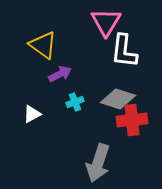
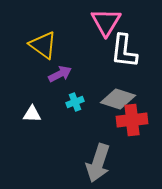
white triangle: rotated 30 degrees clockwise
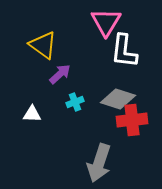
purple arrow: rotated 15 degrees counterclockwise
gray arrow: moved 1 px right
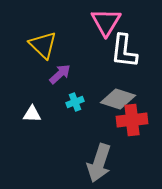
yellow triangle: rotated 8 degrees clockwise
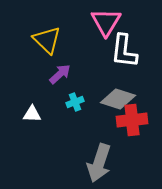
yellow triangle: moved 4 px right, 5 px up
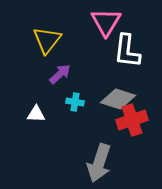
yellow triangle: rotated 24 degrees clockwise
white L-shape: moved 3 px right
cyan cross: rotated 30 degrees clockwise
white triangle: moved 4 px right
red cross: rotated 12 degrees counterclockwise
